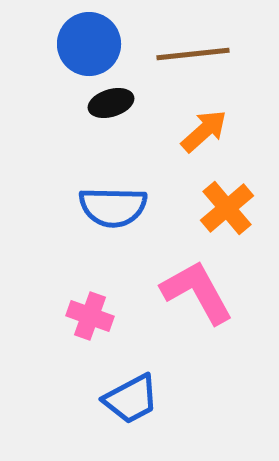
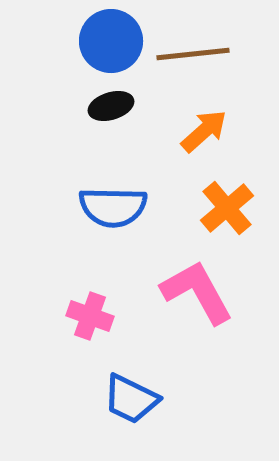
blue circle: moved 22 px right, 3 px up
black ellipse: moved 3 px down
blue trapezoid: rotated 54 degrees clockwise
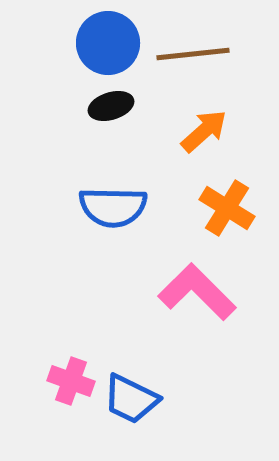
blue circle: moved 3 px left, 2 px down
orange cross: rotated 18 degrees counterclockwise
pink L-shape: rotated 16 degrees counterclockwise
pink cross: moved 19 px left, 65 px down
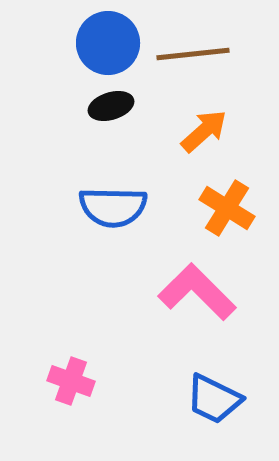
blue trapezoid: moved 83 px right
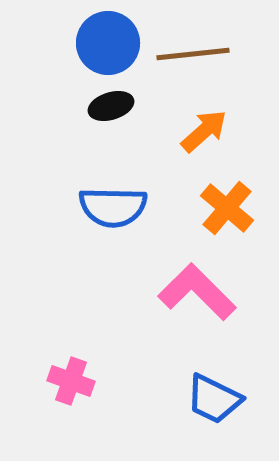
orange cross: rotated 8 degrees clockwise
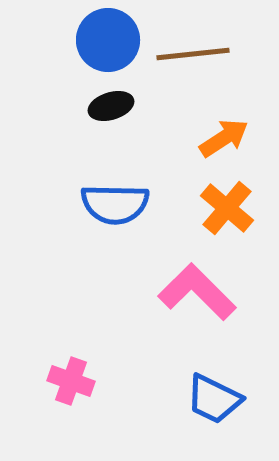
blue circle: moved 3 px up
orange arrow: moved 20 px right, 7 px down; rotated 9 degrees clockwise
blue semicircle: moved 2 px right, 3 px up
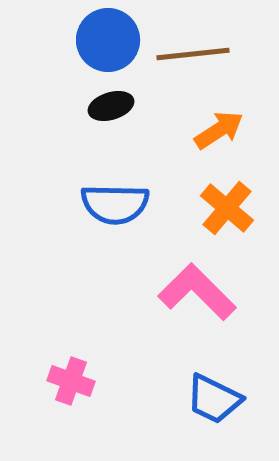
orange arrow: moved 5 px left, 8 px up
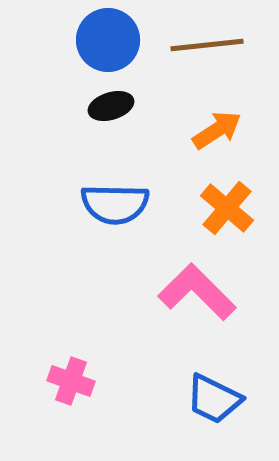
brown line: moved 14 px right, 9 px up
orange arrow: moved 2 px left
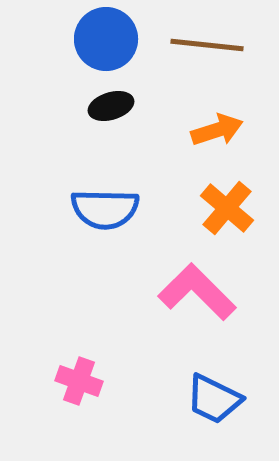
blue circle: moved 2 px left, 1 px up
brown line: rotated 12 degrees clockwise
orange arrow: rotated 15 degrees clockwise
blue semicircle: moved 10 px left, 5 px down
pink cross: moved 8 px right
